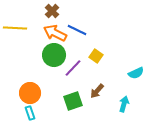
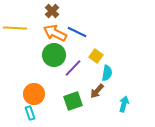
blue line: moved 2 px down
cyan semicircle: moved 29 px left; rotated 56 degrees counterclockwise
orange circle: moved 4 px right, 1 px down
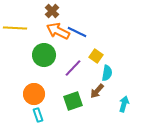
orange arrow: moved 3 px right, 2 px up
green circle: moved 10 px left
cyan rectangle: moved 8 px right, 2 px down
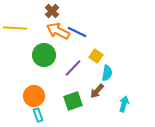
orange circle: moved 2 px down
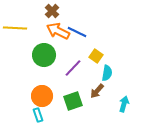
orange circle: moved 8 px right
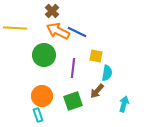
yellow square: rotated 24 degrees counterclockwise
purple line: rotated 36 degrees counterclockwise
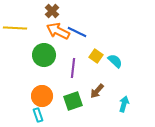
yellow square: rotated 24 degrees clockwise
cyan semicircle: moved 8 px right, 12 px up; rotated 56 degrees counterclockwise
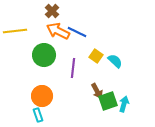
yellow line: moved 3 px down; rotated 10 degrees counterclockwise
brown arrow: rotated 70 degrees counterclockwise
green square: moved 35 px right
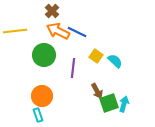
green square: moved 1 px right, 2 px down
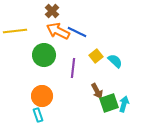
yellow square: rotated 16 degrees clockwise
